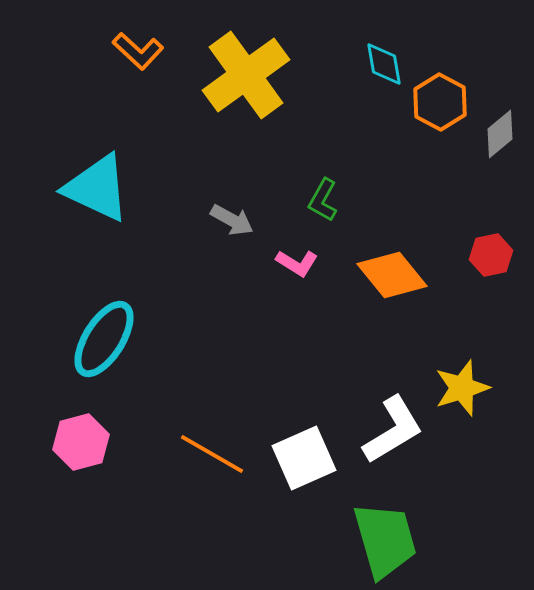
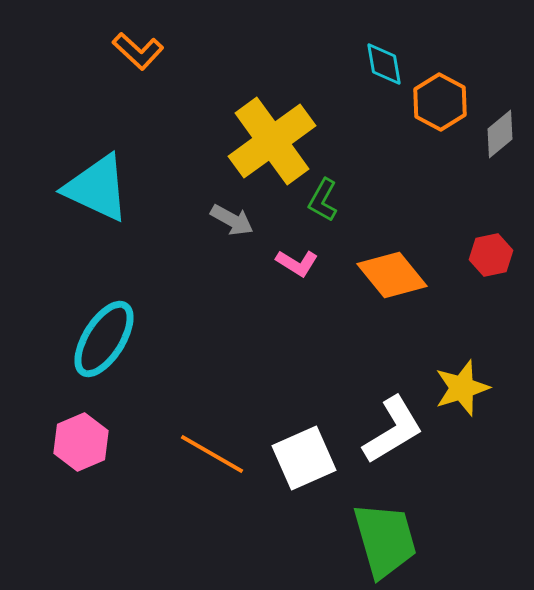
yellow cross: moved 26 px right, 66 px down
pink hexagon: rotated 8 degrees counterclockwise
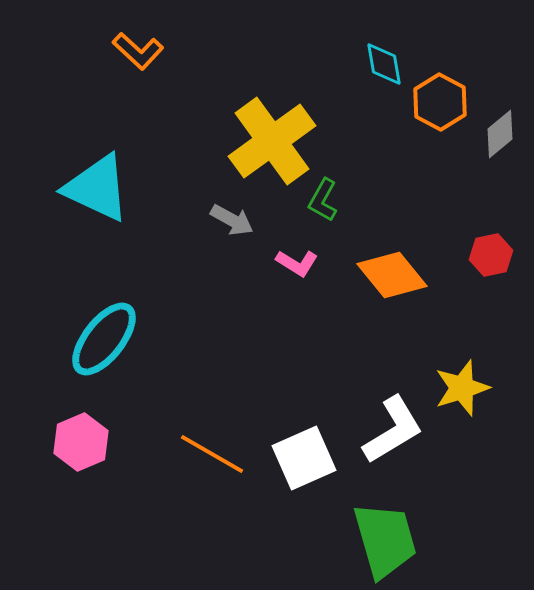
cyan ellipse: rotated 6 degrees clockwise
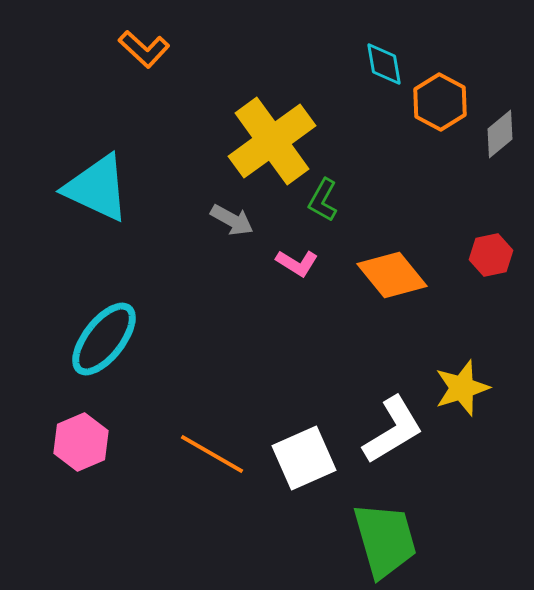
orange L-shape: moved 6 px right, 2 px up
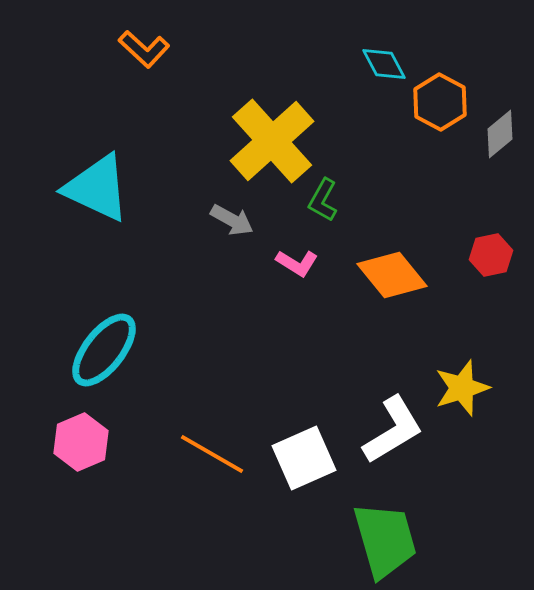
cyan diamond: rotated 18 degrees counterclockwise
yellow cross: rotated 6 degrees counterclockwise
cyan ellipse: moved 11 px down
